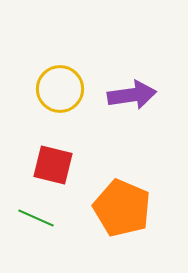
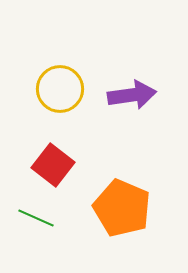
red square: rotated 24 degrees clockwise
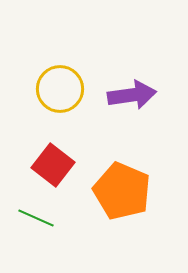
orange pentagon: moved 17 px up
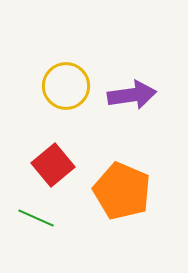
yellow circle: moved 6 px right, 3 px up
red square: rotated 12 degrees clockwise
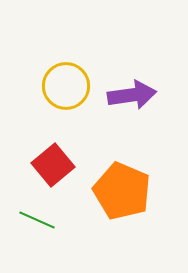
green line: moved 1 px right, 2 px down
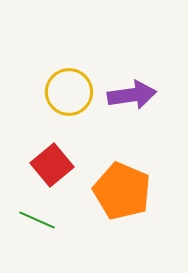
yellow circle: moved 3 px right, 6 px down
red square: moved 1 px left
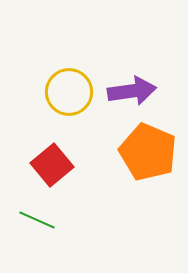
purple arrow: moved 4 px up
orange pentagon: moved 26 px right, 39 px up
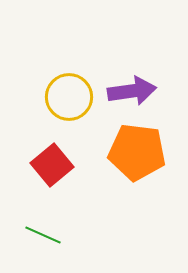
yellow circle: moved 5 px down
orange pentagon: moved 11 px left; rotated 16 degrees counterclockwise
green line: moved 6 px right, 15 px down
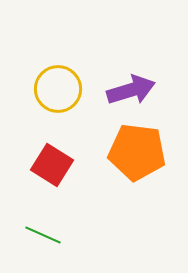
purple arrow: moved 1 px left, 1 px up; rotated 9 degrees counterclockwise
yellow circle: moved 11 px left, 8 px up
red square: rotated 18 degrees counterclockwise
